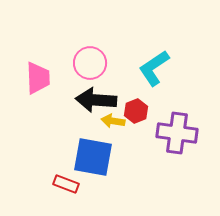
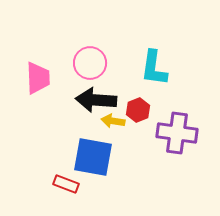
cyan L-shape: rotated 48 degrees counterclockwise
red hexagon: moved 2 px right, 1 px up
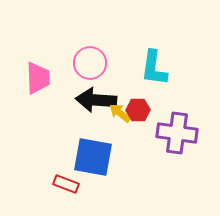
red hexagon: rotated 20 degrees clockwise
yellow arrow: moved 7 px right, 8 px up; rotated 30 degrees clockwise
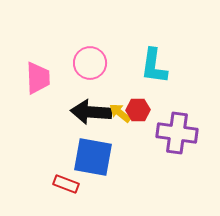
cyan L-shape: moved 2 px up
black arrow: moved 5 px left, 12 px down
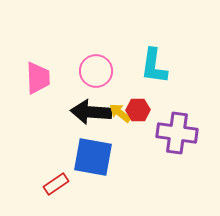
pink circle: moved 6 px right, 8 px down
red rectangle: moved 10 px left; rotated 55 degrees counterclockwise
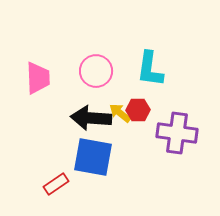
cyan L-shape: moved 4 px left, 3 px down
black arrow: moved 6 px down
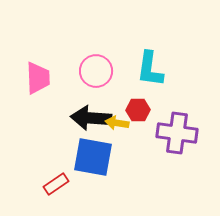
yellow arrow: moved 3 px left, 10 px down; rotated 30 degrees counterclockwise
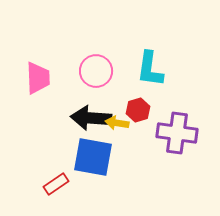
red hexagon: rotated 15 degrees counterclockwise
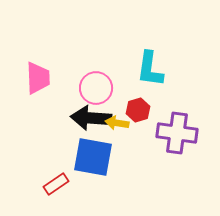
pink circle: moved 17 px down
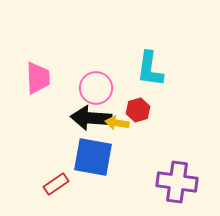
purple cross: moved 49 px down
